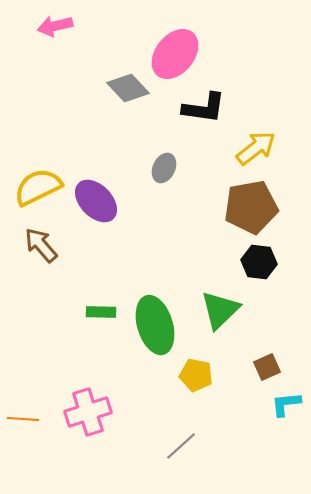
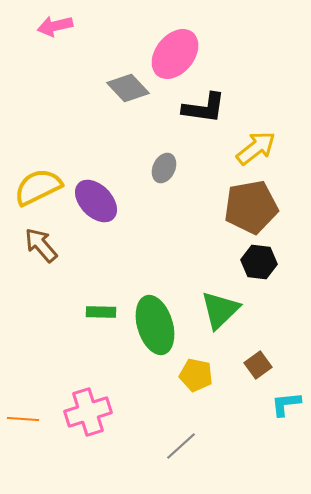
brown square: moved 9 px left, 2 px up; rotated 12 degrees counterclockwise
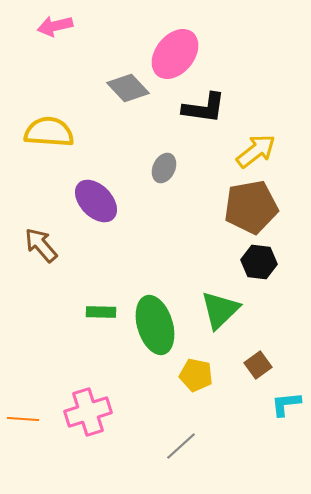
yellow arrow: moved 3 px down
yellow semicircle: moved 11 px right, 55 px up; rotated 30 degrees clockwise
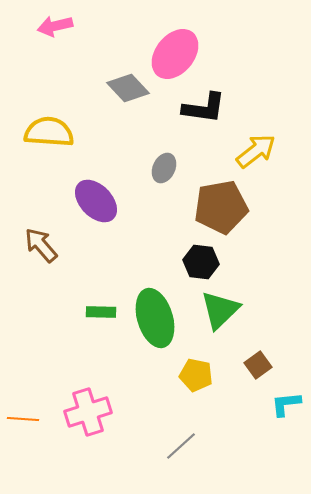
brown pentagon: moved 30 px left
black hexagon: moved 58 px left
green ellipse: moved 7 px up
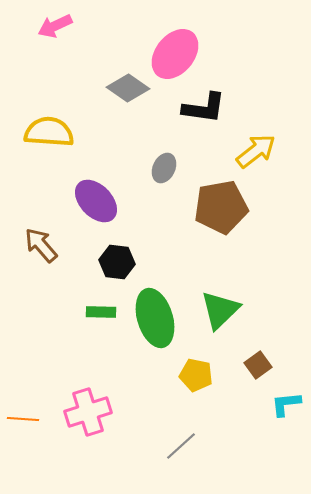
pink arrow: rotated 12 degrees counterclockwise
gray diamond: rotated 12 degrees counterclockwise
black hexagon: moved 84 px left
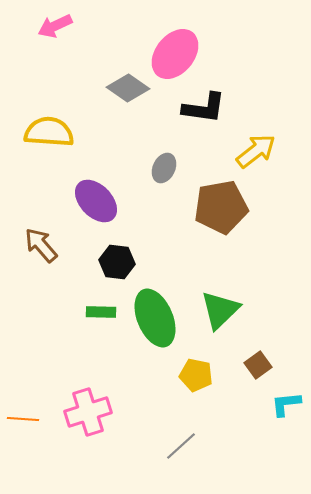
green ellipse: rotated 6 degrees counterclockwise
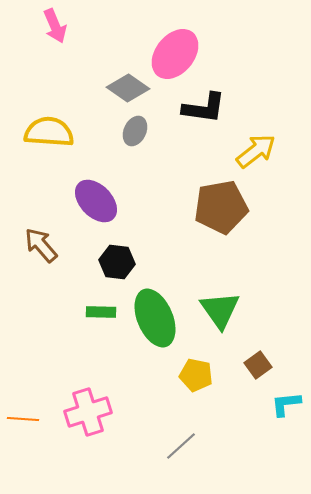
pink arrow: rotated 88 degrees counterclockwise
gray ellipse: moved 29 px left, 37 px up
green triangle: rotated 21 degrees counterclockwise
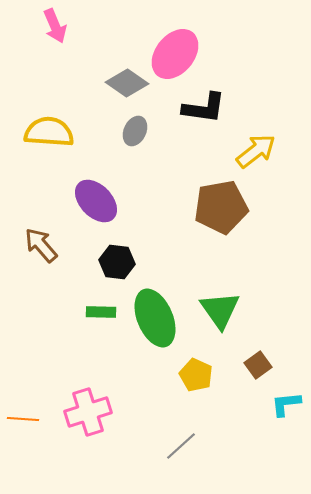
gray diamond: moved 1 px left, 5 px up
yellow pentagon: rotated 12 degrees clockwise
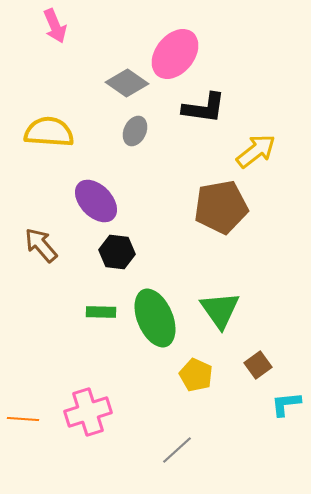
black hexagon: moved 10 px up
gray line: moved 4 px left, 4 px down
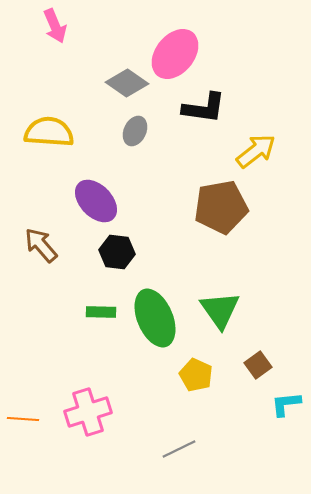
gray line: moved 2 px right, 1 px up; rotated 16 degrees clockwise
